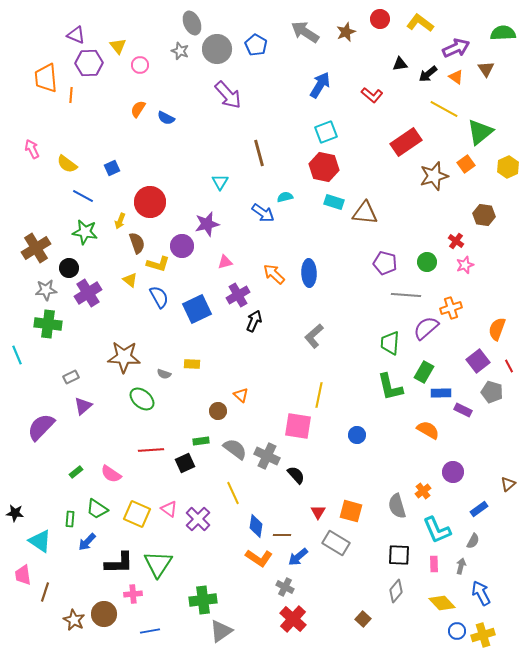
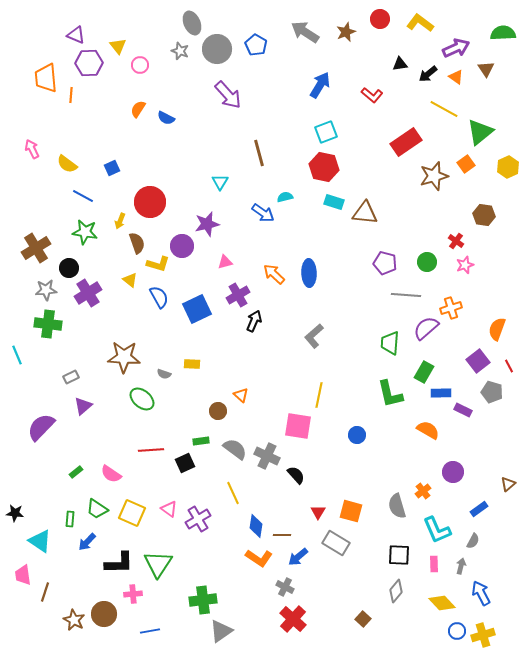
green L-shape at (390, 387): moved 7 px down
yellow square at (137, 514): moved 5 px left, 1 px up
purple cross at (198, 519): rotated 15 degrees clockwise
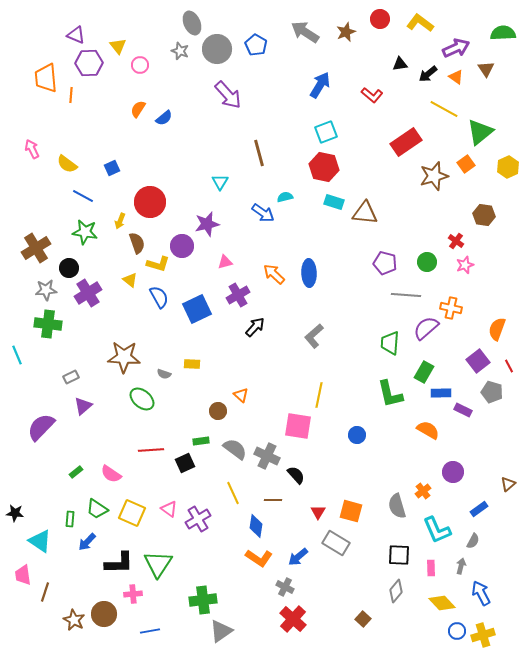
blue semicircle at (166, 118): moved 2 px left; rotated 66 degrees counterclockwise
orange cross at (451, 308): rotated 30 degrees clockwise
black arrow at (254, 321): moved 1 px right, 6 px down; rotated 20 degrees clockwise
brown line at (282, 535): moved 9 px left, 35 px up
pink rectangle at (434, 564): moved 3 px left, 4 px down
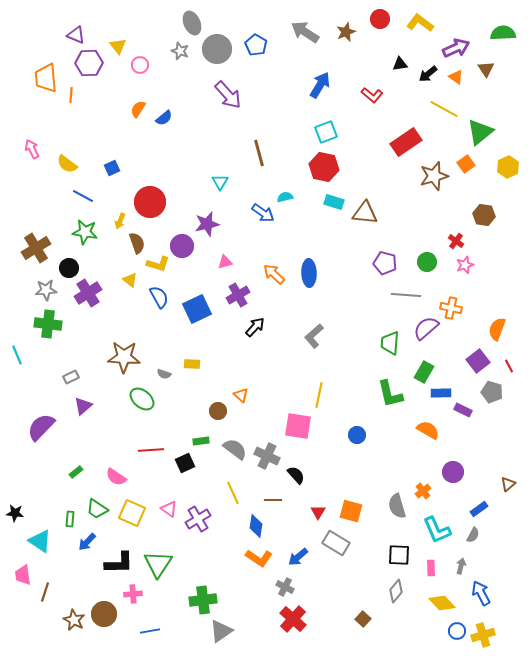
pink semicircle at (111, 474): moved 5 px right, 3 px down
gray semicircle at (473, 541): moved 6 px up
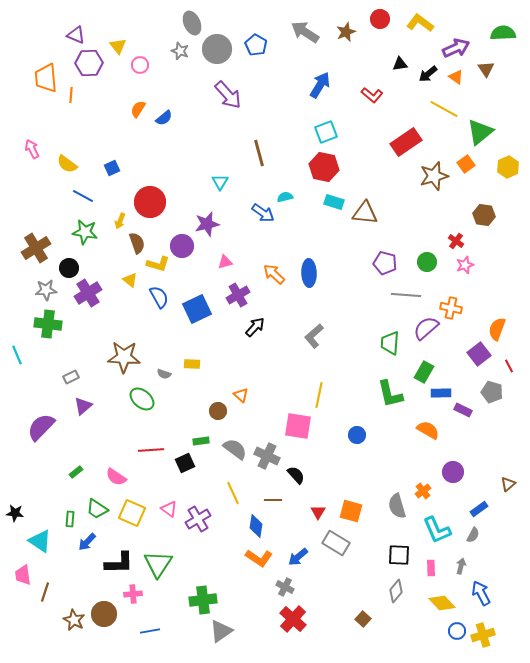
purple square at (478, 361): moved 1 px right, 7 px up
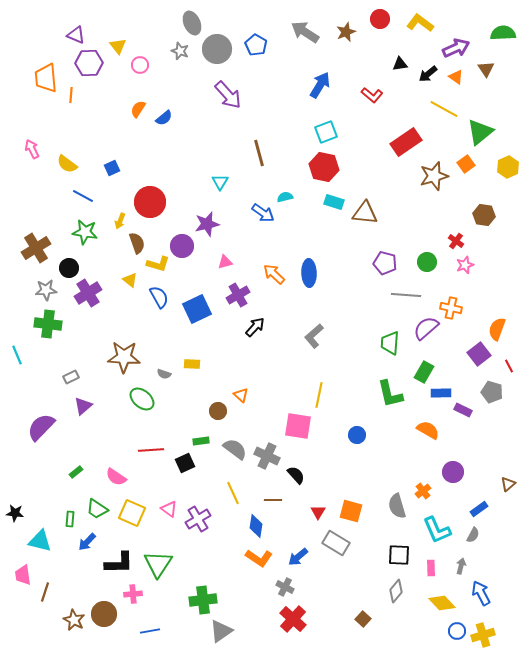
cyan triangle at (40, 541): rotated 20 degrees counterclockwise
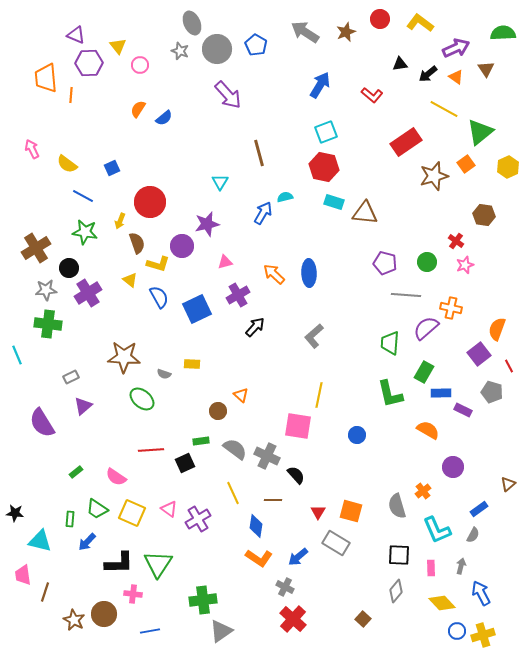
blue arrow at (263, 213): rotated 95 degrees counterclockwise
purple semicircle at (41, 427): moved 1 px right, 4 px up; rotated 76 degrees counterclockwise
purple circle at (453, 472): moved 5 px up
pink cross at (133, 594): rotated 12 degrees clockwise
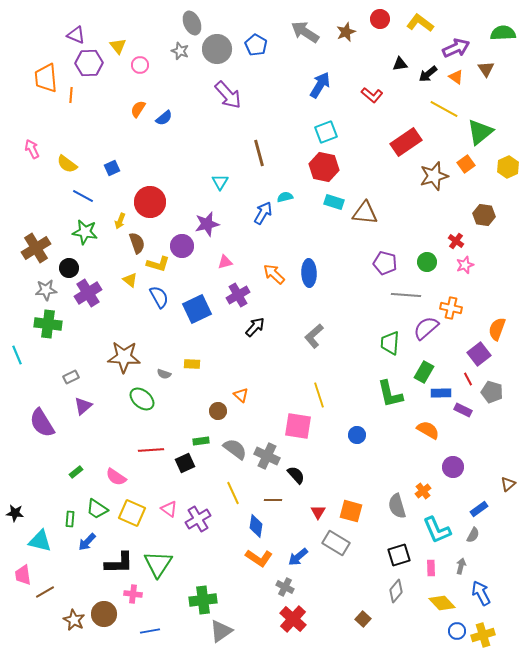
red line at (509, 366): moved 41 px left, 13 px down
yellow line at (319, 395): rotated 30 degrees counterclockwise
black square at (399, 555): rotated 20 degrees counterclockwise
brown line at (45, 592): rotated 42 degrees clockwise
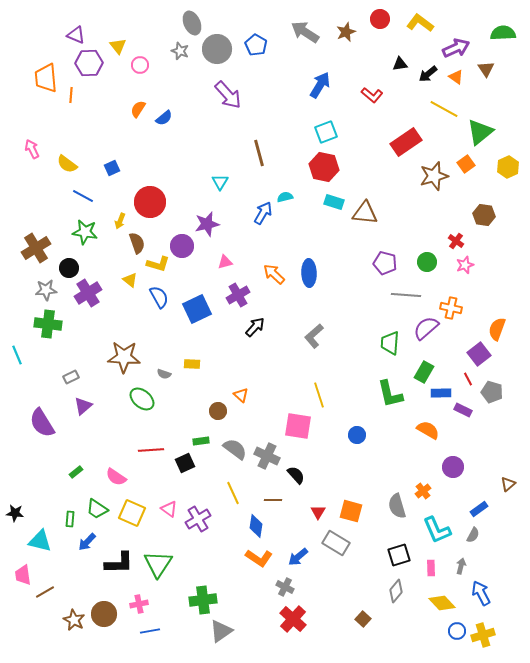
pink cross at (133, 594): moved 6 px right, 10 px down; rotated 18 degrees counterclockwise
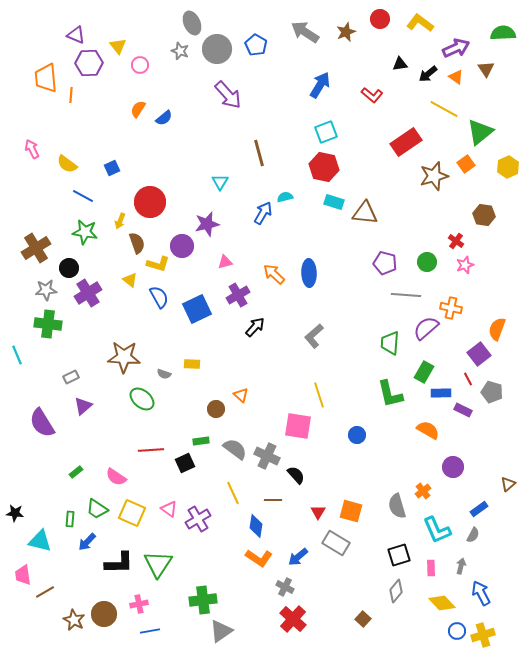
brown circle at (218, 411): moved 2 px left, 2 px up
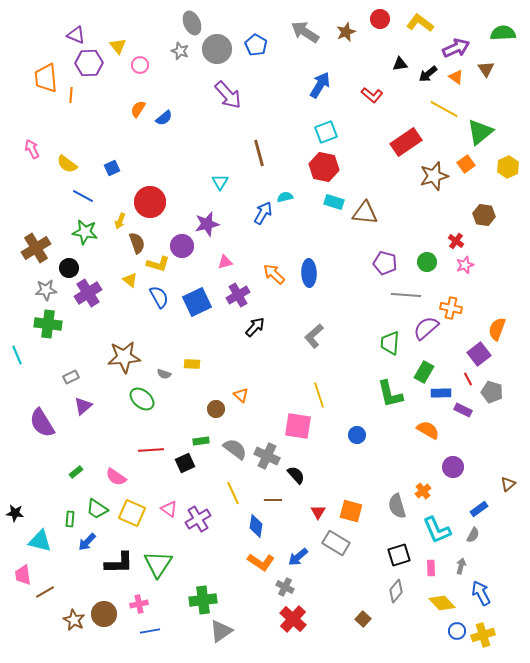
blue square at (197, 309): moved 7 px up
brown star at (124, 357): rotated 8 degrees counterclockwise
orange L-shape at (259, 558): moved 2 px right, 4 px down
